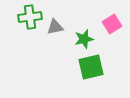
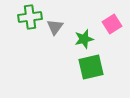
gray triangle: rotated 42 degrees counterclockwise
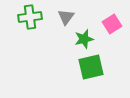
gray triangle: moved 11 px right, 10 px up
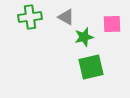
gray triangle: rotated 36 degrees counterclockwise
pink square: rotated 30 degrees clockwise
green star: moved 2 px up
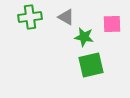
green star: rotated 24 degrees clockwise
green square: moved 2 px up
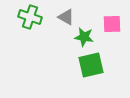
green cross: rotated 25 degrees clockwise
